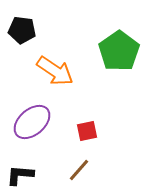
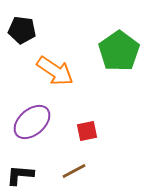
brown line: moved 5 px left, 1 px down; rotated 20 degrees clockwise
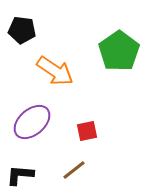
brown line: moved 1 px up; rotated 10 degrees counterclockwise
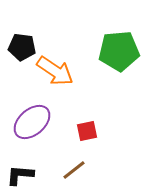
black pentagon: moved 17 px down
green pentagon: rotated 30 degrees clockwise
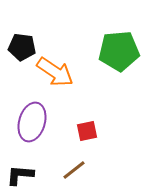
orange arrow: moved 1 px down
purple ellipse: rotated 33 degrees counterclockwise
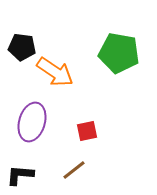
green pentagon: moved 2 px down; rotated 15 degrees clockwise
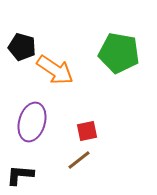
black pentagon: rotated 8 degrees clockwise
orange arrow: moved 2 px up
brown line: moved 5 px right, 10 px up
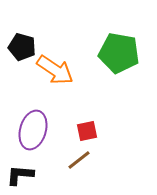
purple ellipse: moved 1 px right, 8 px down
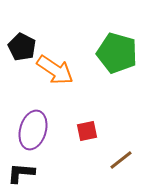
black pentagon: rotated 12 degrees clockwise
green pentagon: moved 2 px left; rotated 6 degrees clockwise
brown line: moved 42 px right
black L-shape: moved 1 px right, 2 px up
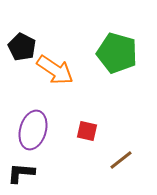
red square: rotated 25 degrees clockwise
